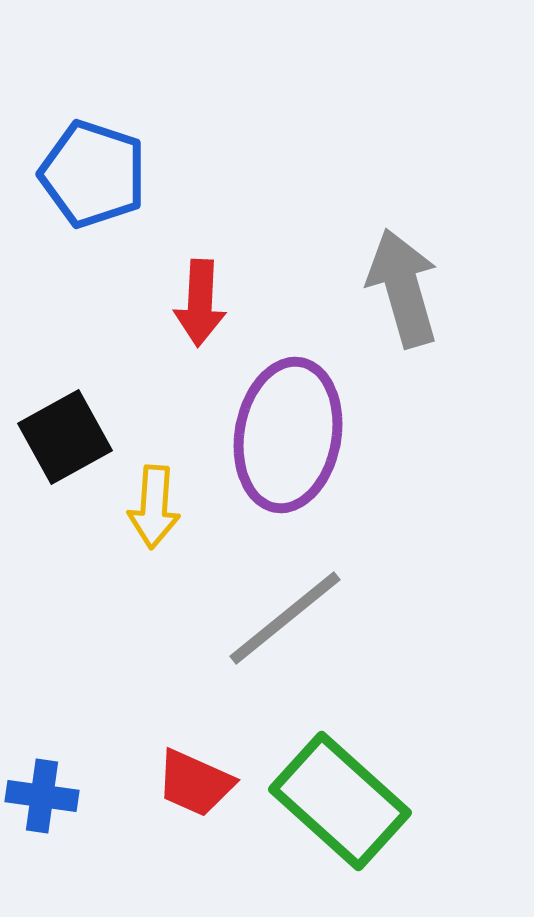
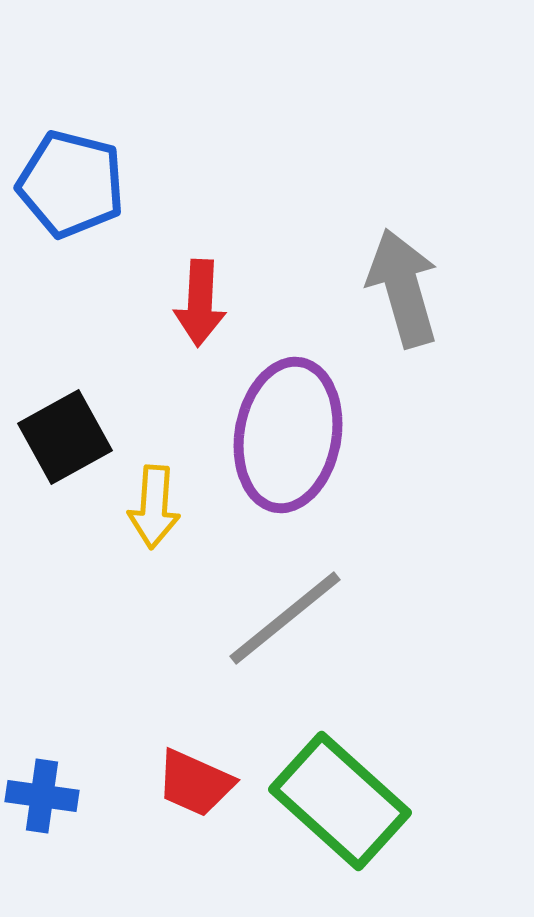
blue pentagon: moved 22 px left, 10 px down; rotated 4 degrees counterclockwise
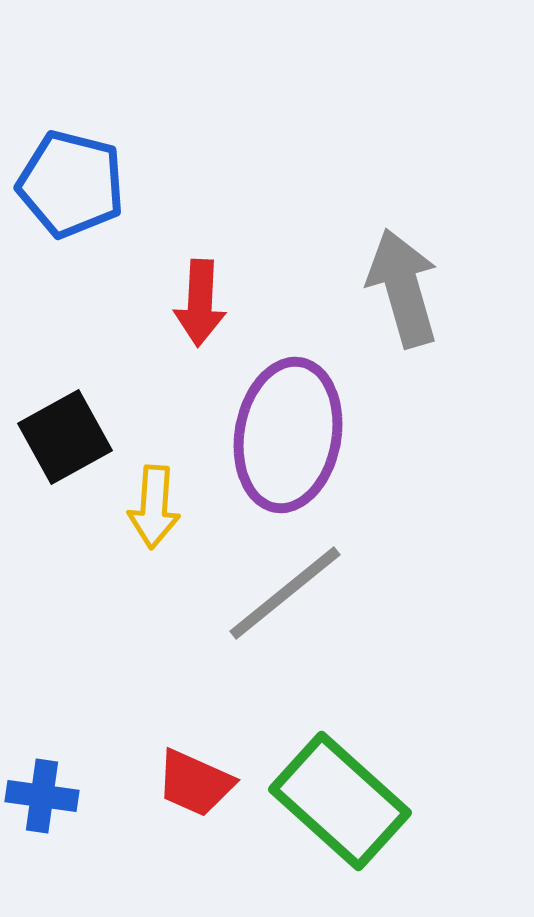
gray line: moved 25 px up
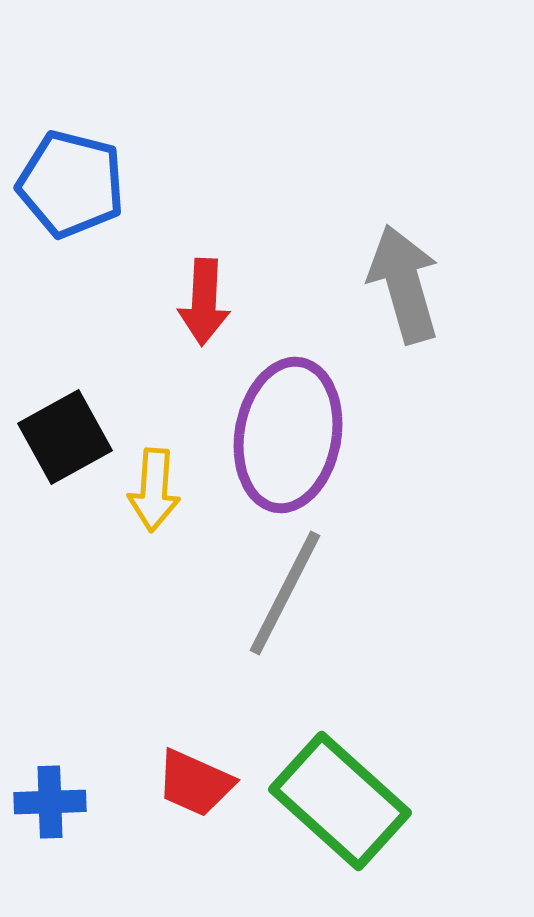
gray arrow: moved 1 px right, 4 px up
red arrow: moved 4 px right, 1 px up
yellow arrow: moved 17 px up
gray line: rotated 24 degrees counterclockwise
blue cross: moved 8 px right, 6 px down; rotated 10 degrees counterclockwise
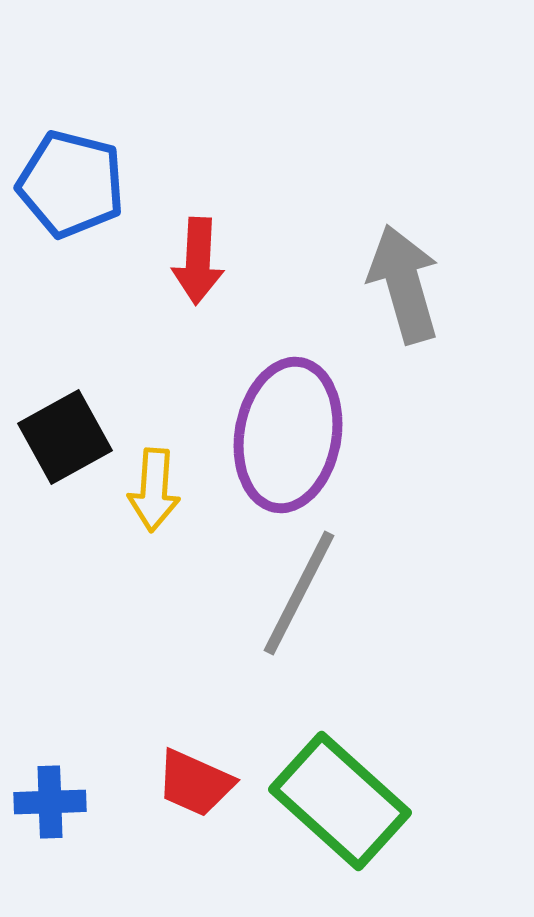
red arrow: moved 6 px left, 41 px up
gray line: moved 14 px right
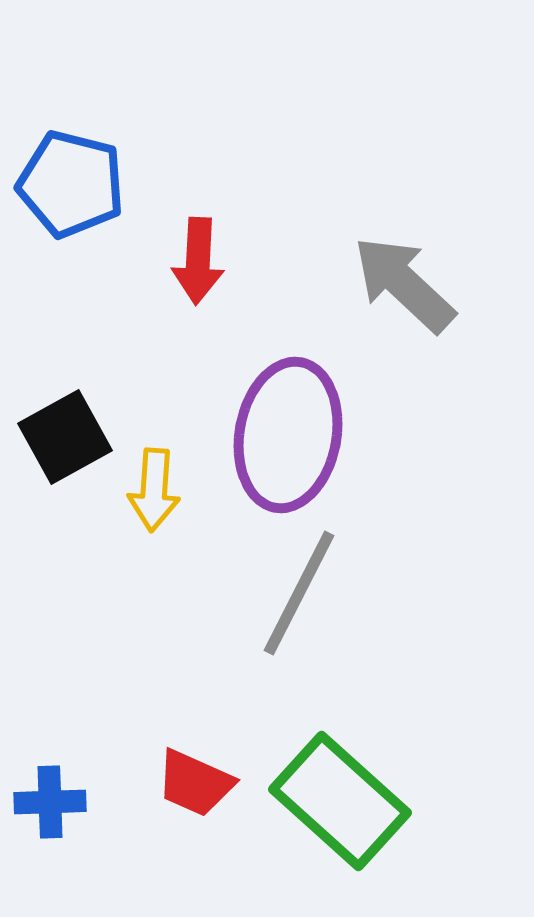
gray arrow: rotated 31 degrees counterclockwise
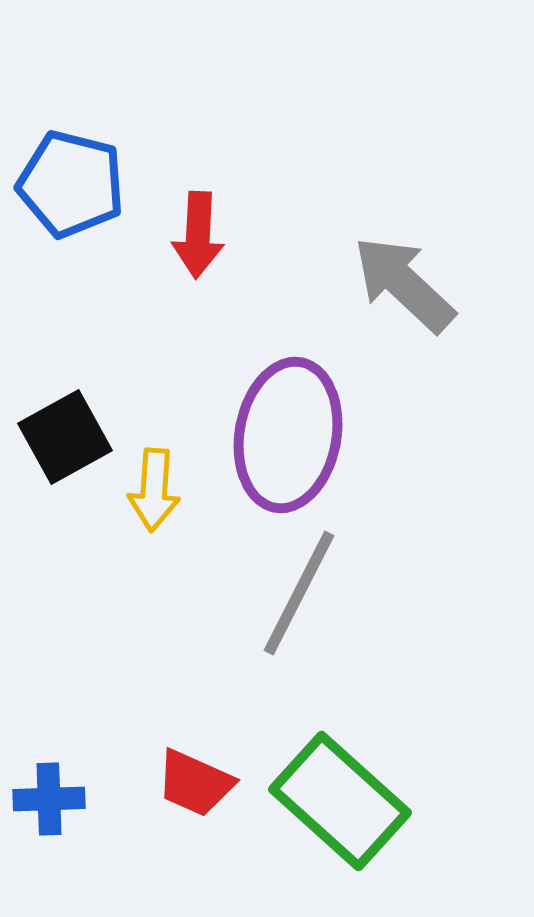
red arrow: moved 26 px up
blue cross: moved 1 px left, 3 px up
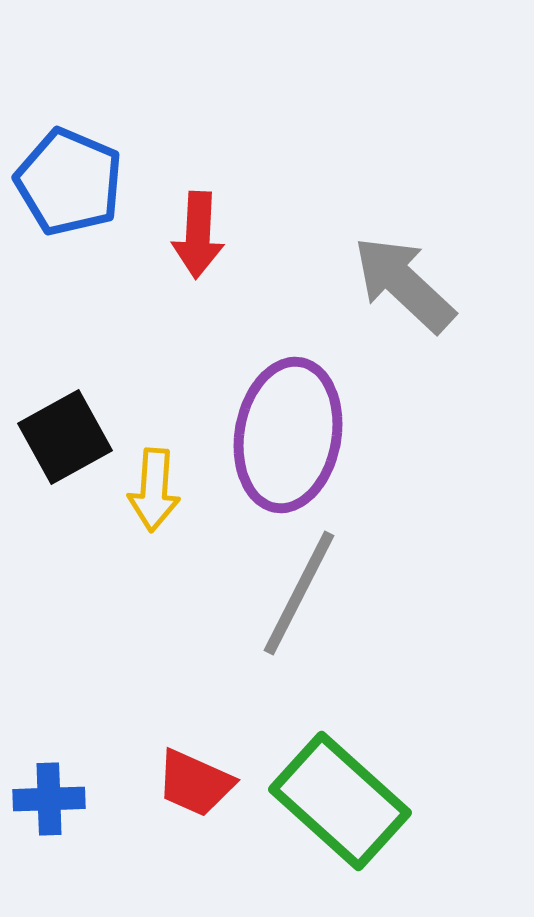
blue pentagon: moved 2 px left, 2 px up; rotated 9 degrees clockwise
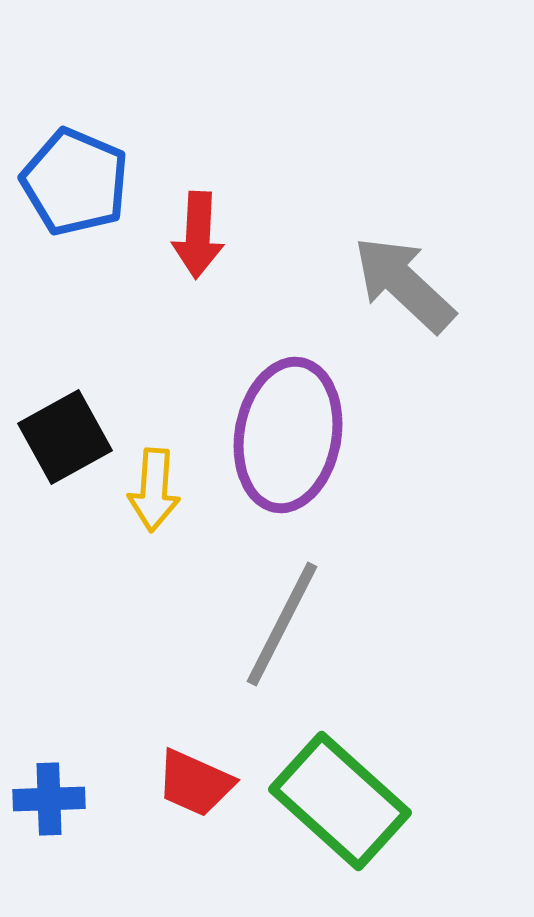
blue pentagon: moved 6 px right
gray line: moved 17 px left, 31 px down
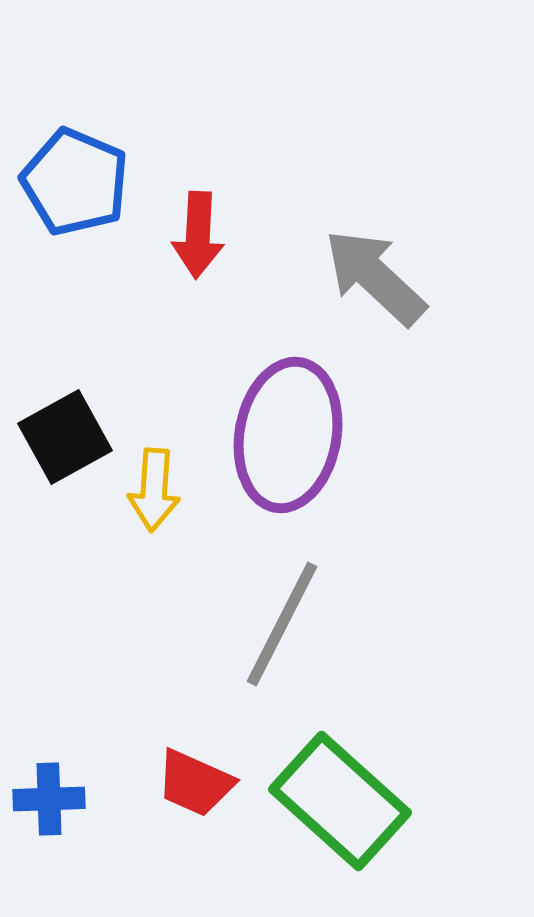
gray arrow: moved 29 px left, 7 px up
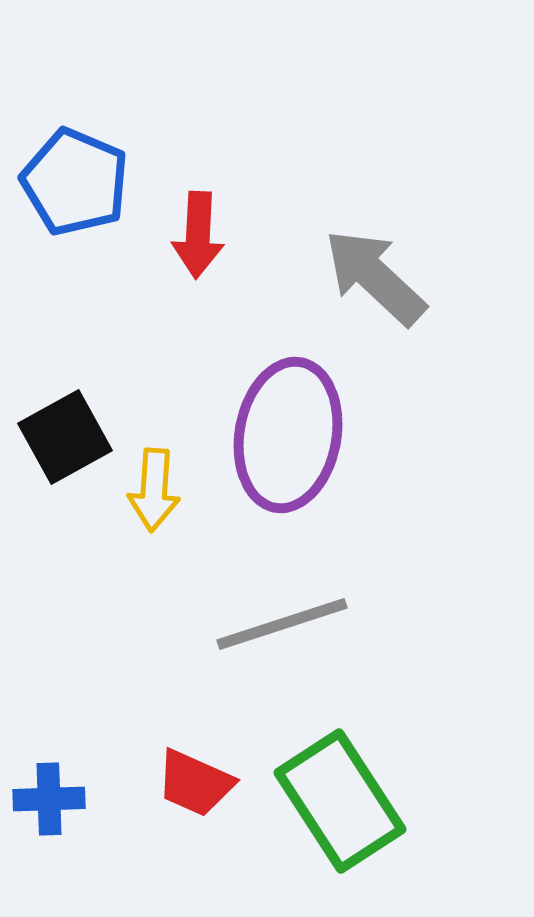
gray line: rotated 45 degrees clockwise
green rectangle: rotated 15 degrees clockwise
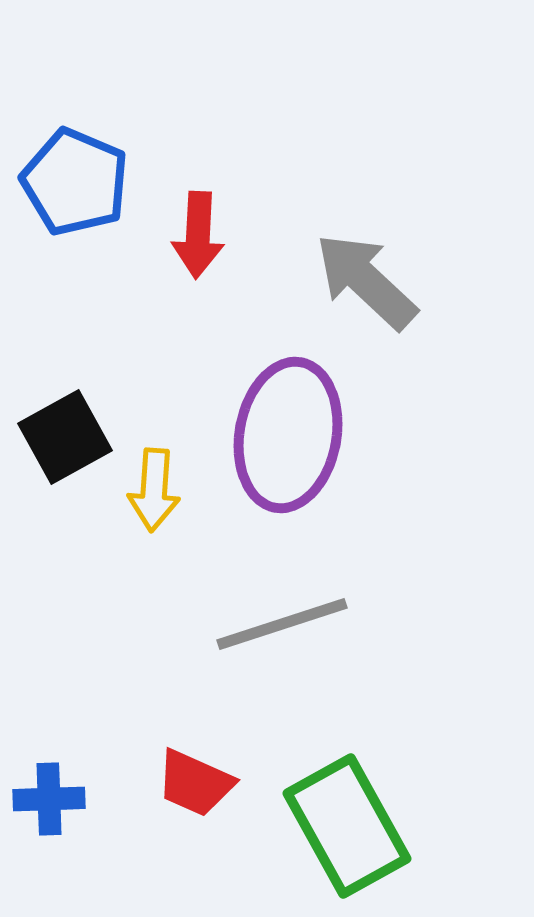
gray arrow: moved 9 px left, 4 px down
green rectangle: moved 7 px right, 25 px down; rotated 4 degrees clockwise
